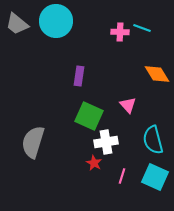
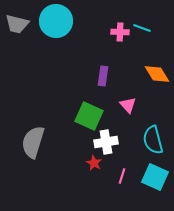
gray trapezoid: rotated 25 degrees counterclockwise
purple rectangle: moved 24 px right
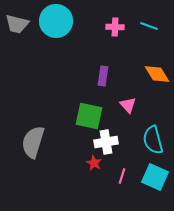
cyan line: moved 7 px right, 2 px up
pink cross: moved 5 px left, 5 px up
green square: rotated 12 degrees counterclockwise
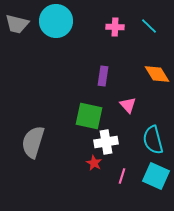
cyan line: rotated 24 degrees clockwise
cyan square: moved 1 px right, 1 px up
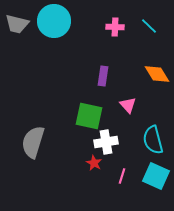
cyan circle: moved 2 px left
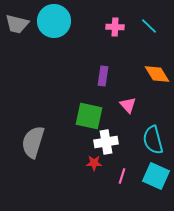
red star: rotated 28 degrees counterclockwise
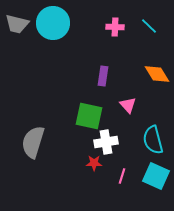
cyan circle: moved 1 px left, 2 px down
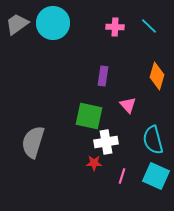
gray trapezoid: rotated 130 degrees clockwise
orange diamond: moved 2 px down; rotated 48 degrees clockwise
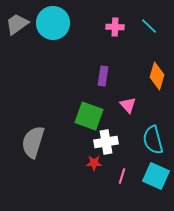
green square: rotated 8 degrees clockwise
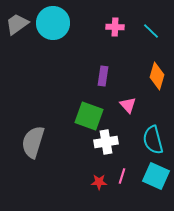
cyan line: moved 2 px right, 5 px down
red star: moved 5 px right, 19 px down
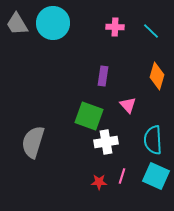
gray trapezoid: rotated 85 degrees counterclockwise
cyan semicircle: rotated 12 degrees clockwise
